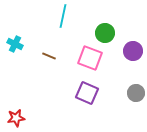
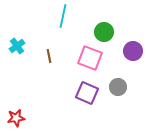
green circle: moved 1 px left, 1 px up
cyan cross: moved 2 px right, 2 px down; rotated 28 degrees clockwise
brown line: rotated 56 degrees clockwise
gray circle: moved 18 px left, 6 px up
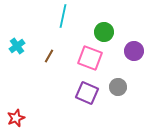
purple circle: moved 1 px right
brown line: rotated 40 degrees clockwise
red star: rotated 12 degrees counterclockwise
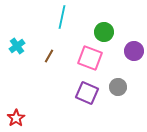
cyan line: moved 1 px left, 1 px down
red star: rotated 12 degrees counterclockwise
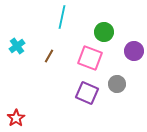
gray circle: moved 1 px left, 3 px up
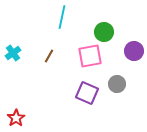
cyan cross: moved 4 px left, 7 px down
pink square: moved 2 px up; rotated 30 degrees counterclockwise
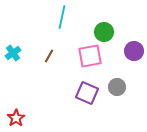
gray circle: moved 3 px down
